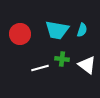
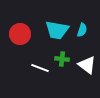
white line: rotated 36 degrees clockwise
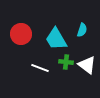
cyan trapezoid: moved 1 px left, 9 px down; rotated 50 degrees clockwise
red circle: moved 1 px right
green cross: moved 4 px right, 3 px down
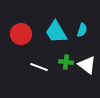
cyan trapezoid: moved 7 px up
white line: moved 1 px left, 1 px up
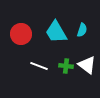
green cross: moved 4 px down
white line: moved 1 px up
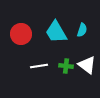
white line: rotated 30 degrees counterclockwise
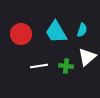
white triangle: moved 8 px up; rotated 42 degrees clockwise
